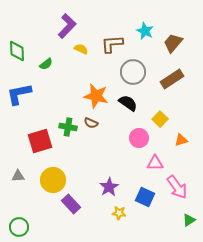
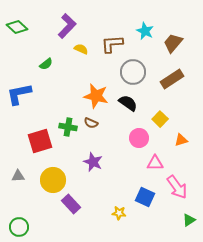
green diamond: moved 24 px up; rotated 45 degrees counterclockwise
purple star: moved 16 px left, 25 px up; rotated 18 degrees counterclockwise
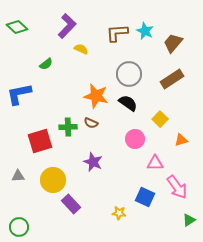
brown L-shape: moved 5 px right, 11 px up
gray circle: moved 4 px left, 2 px down
green cross: rotated 12 degrees counterclockwise
pink circle: moved 4 px left, 1 px down
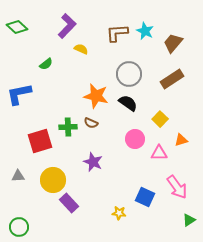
pink triangle: moved 4 px right, 10 px up
purple rectangle: moved 2 px left, 1 px up
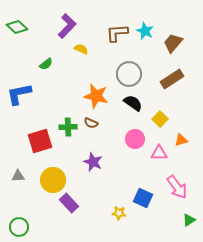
black semicircle: moved 5 px right
blue square: moved 2 px left, 1 px down
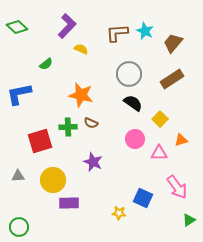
orange star: moved 15 px left, 1 px up
purple rectangle: rotated 48 degrees counterclockwise
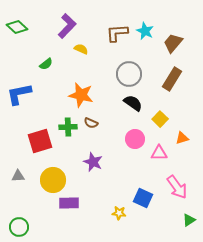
brown rectangle: rotated 25 degrees counterclockwise
orange triangle: moved 1 px right, 2 px up
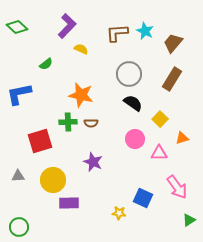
brown semicircle: rotated 24 degrees counterclockwise
green cross: moved 5 px up
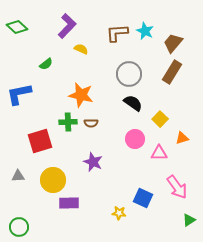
brown rectangle: moved 7 px up
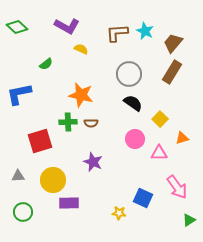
purple L-shape: rotated 75 degrees clockwise
green circle: moved 4 px right, 15 px up
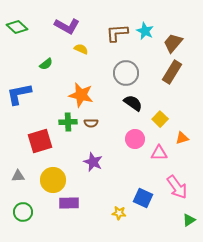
gray circle: moved 3 px left, 1 px up
